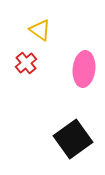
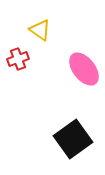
red cross: moved 8 px left, 4 px up; rotated 20 degrees clockwise
pink ellipse: rotated 44 degrees counterclockwise
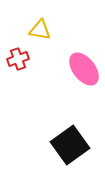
yellow triangle: rotated 25 degrees counterclockwise
black square: moved 3 px left, 6 px down
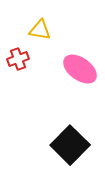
pink ellipse: moved 4 px left; rotated 16 degrees counterclockwise
black square: rotated 9 degrees counterclockwise
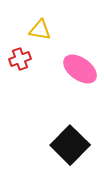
red cross: moved 2 px right
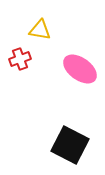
black square: rotated 18 degrees counterclockwise
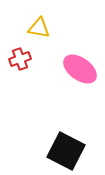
yellow triangle: moved 1 px left, 2 px up
black square: moved 4 px left, 6 px down
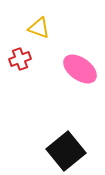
yellow triangle: rotated 10 degrees clockwise
black square: rotated 24 degrees clockwise
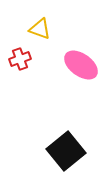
yellow triangle: moved 1 px right, 1 px down
pink ellipse: moved 1 px right, 4 px up
